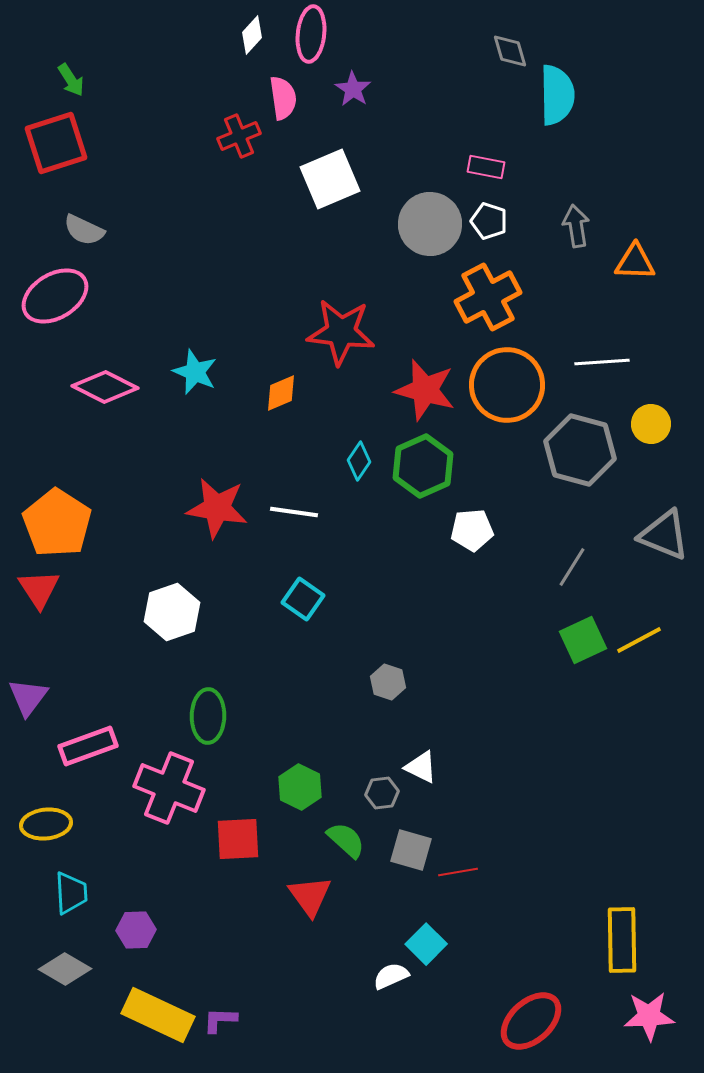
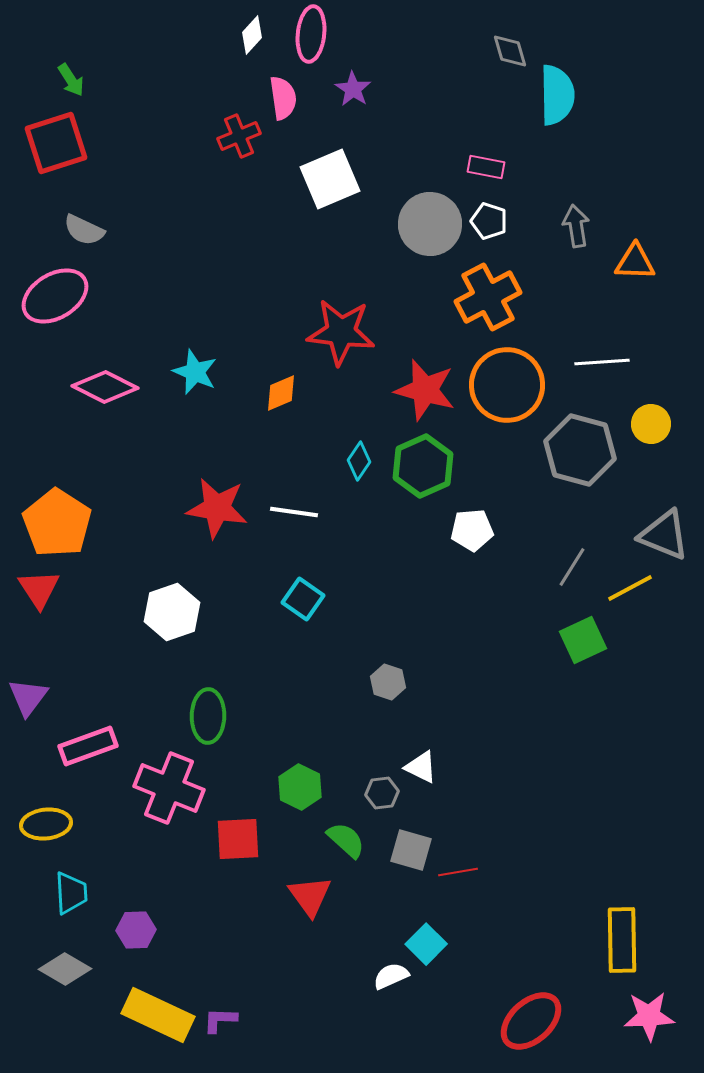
yellow line at (639, 640): moved 9 px left, 52 px up
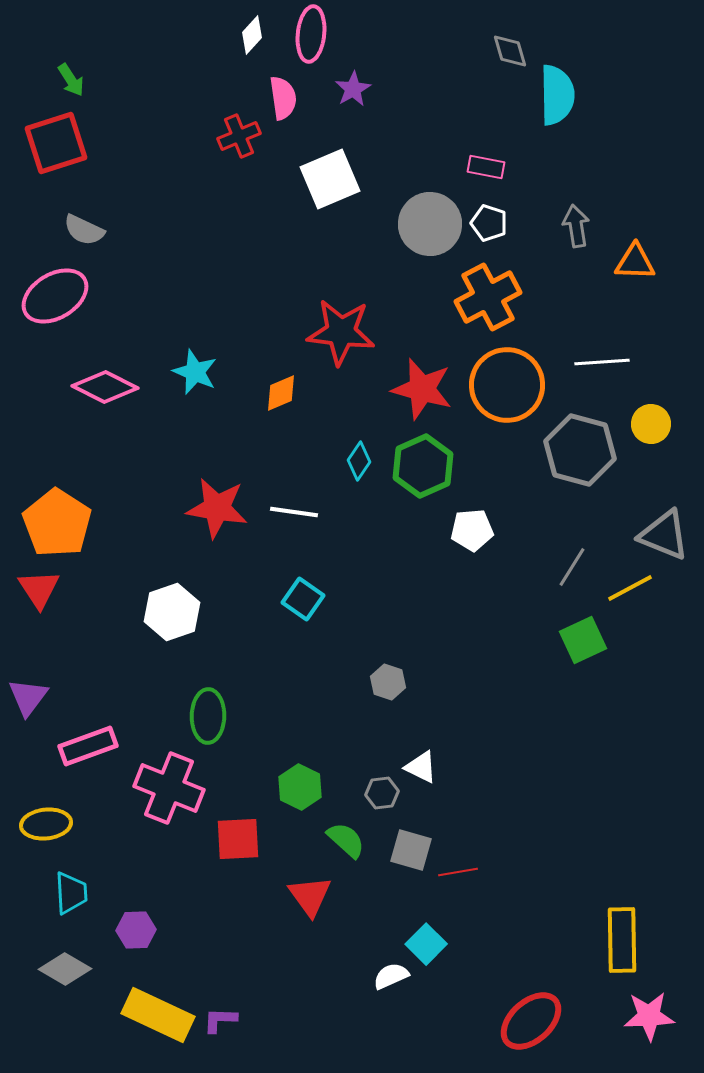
purple star at (353, 89): rotated 9 degrees clockwise
white pentagon at (489, 221): moved 2 px down
red star at (425, 390): moved 3 px left, 1 px up
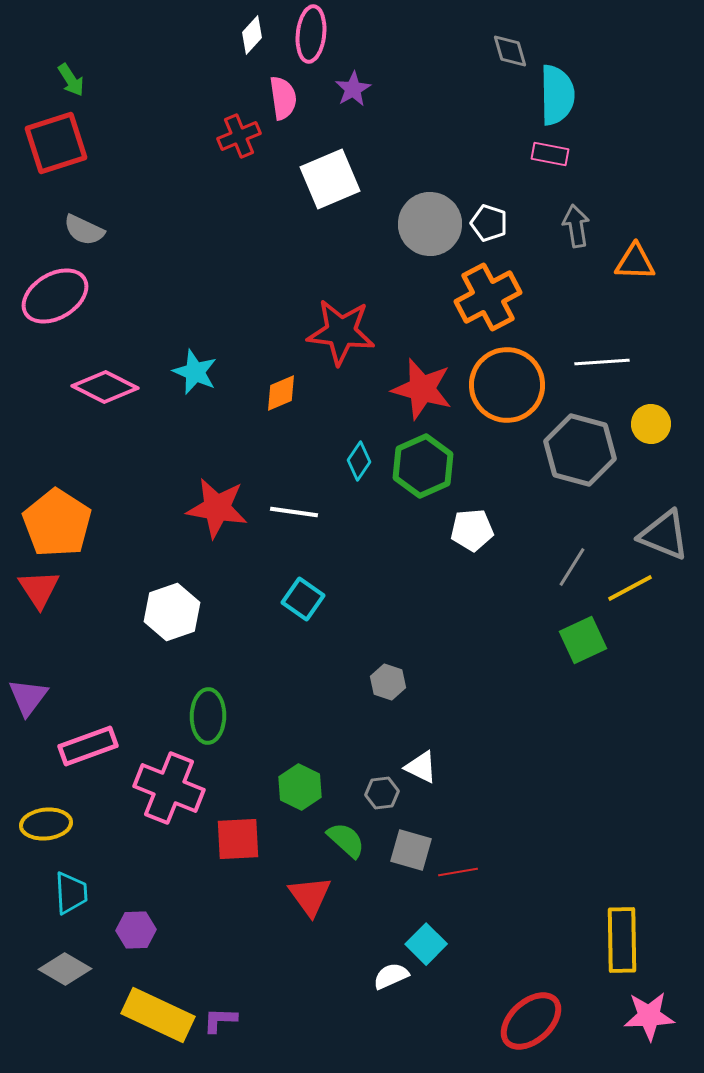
pink rectangle at (486, 167): moved 64 px right, 13 px up
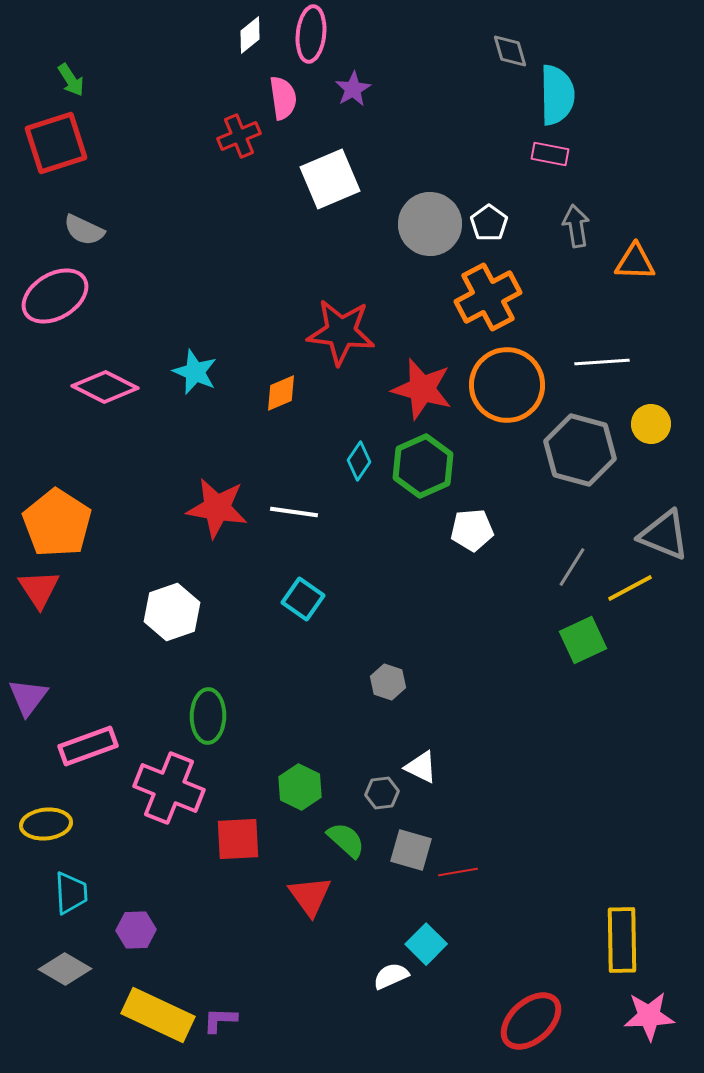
white diamond at (252, 35): moved 2 px left; rotated 9 degrees clockwise
white pentagon at (489, 223): rotated 18 degrees clockwise
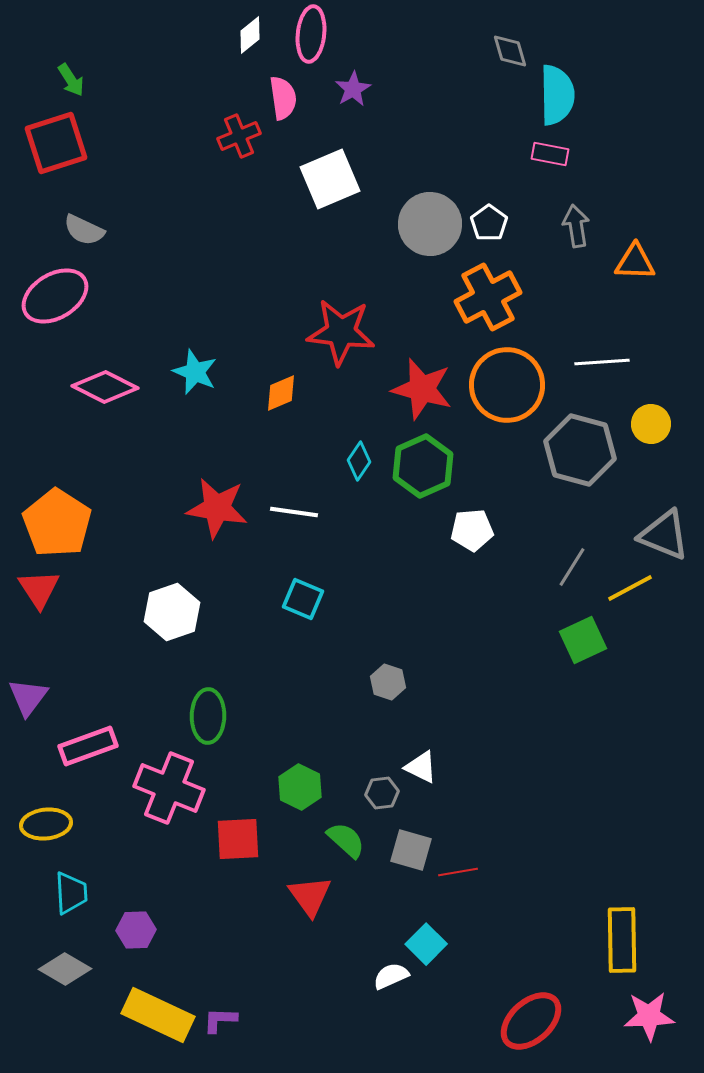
cyan square at (303, 599): rotated 12 degrees counterclockwise
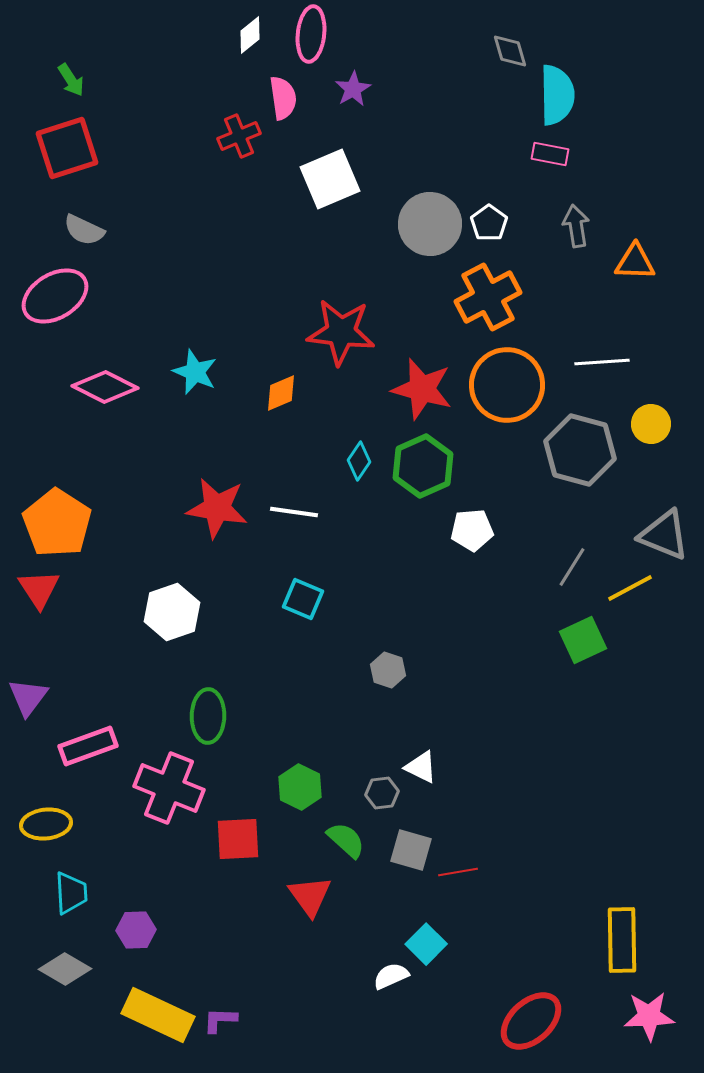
red square at (56, 143): moved 11 px right, 5 px down
gray hexagon at (388, 682): moved 12 px up
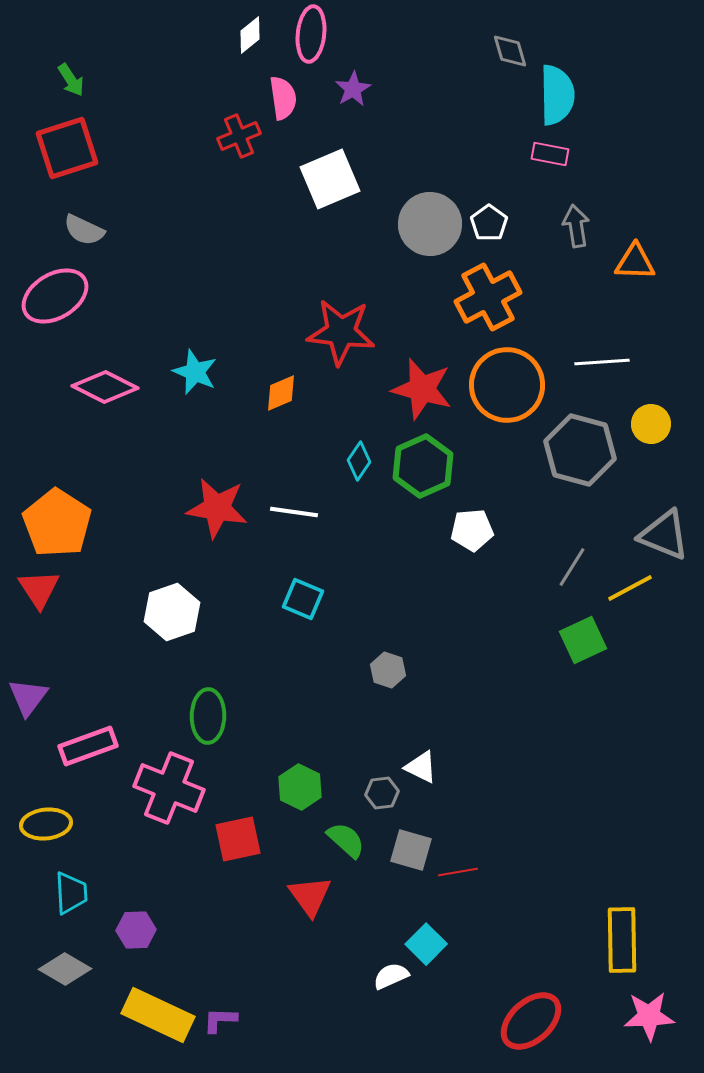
red square at (238, 839): rotated 9 degrees counterclockwise
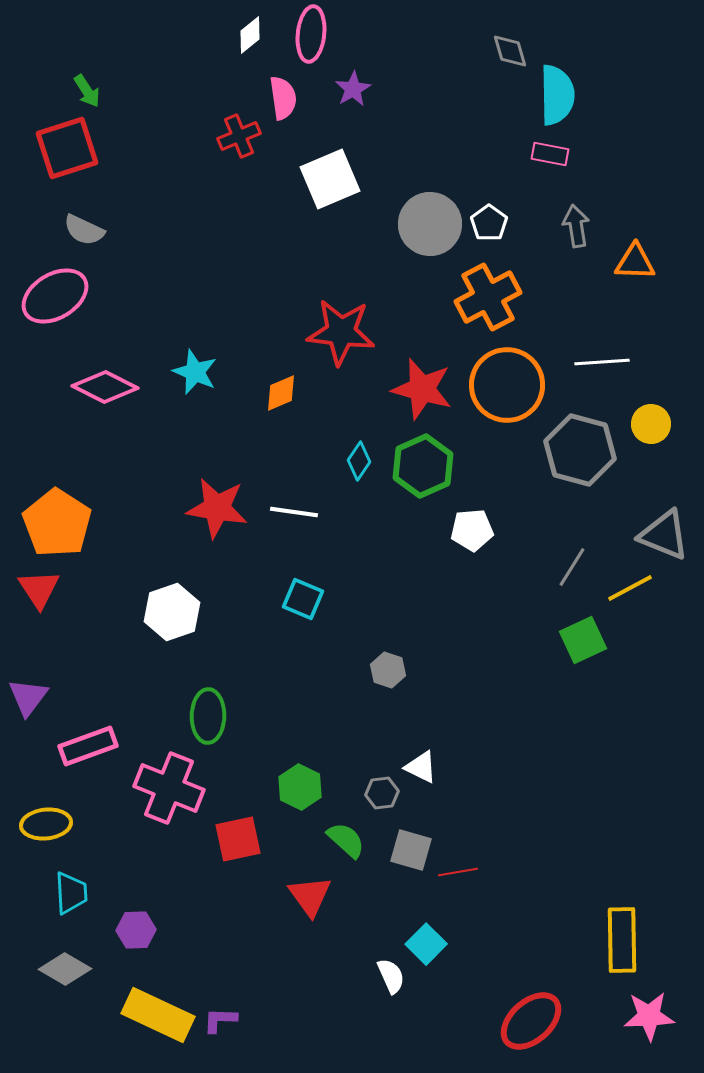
green arrow at (71, 80): moved 16 px right, 11 px down
white semicircle at (391, 976): rotated 90 degrees clockwise
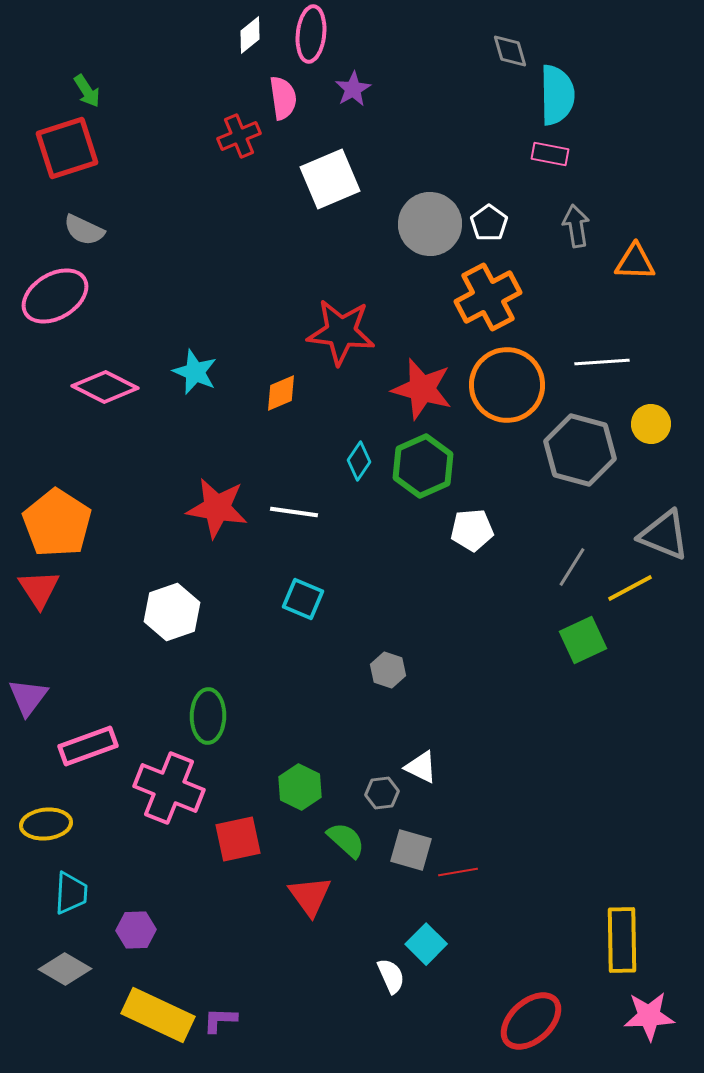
cyan trapezoid at (71, 893): rotated 6 degrees clockwise
